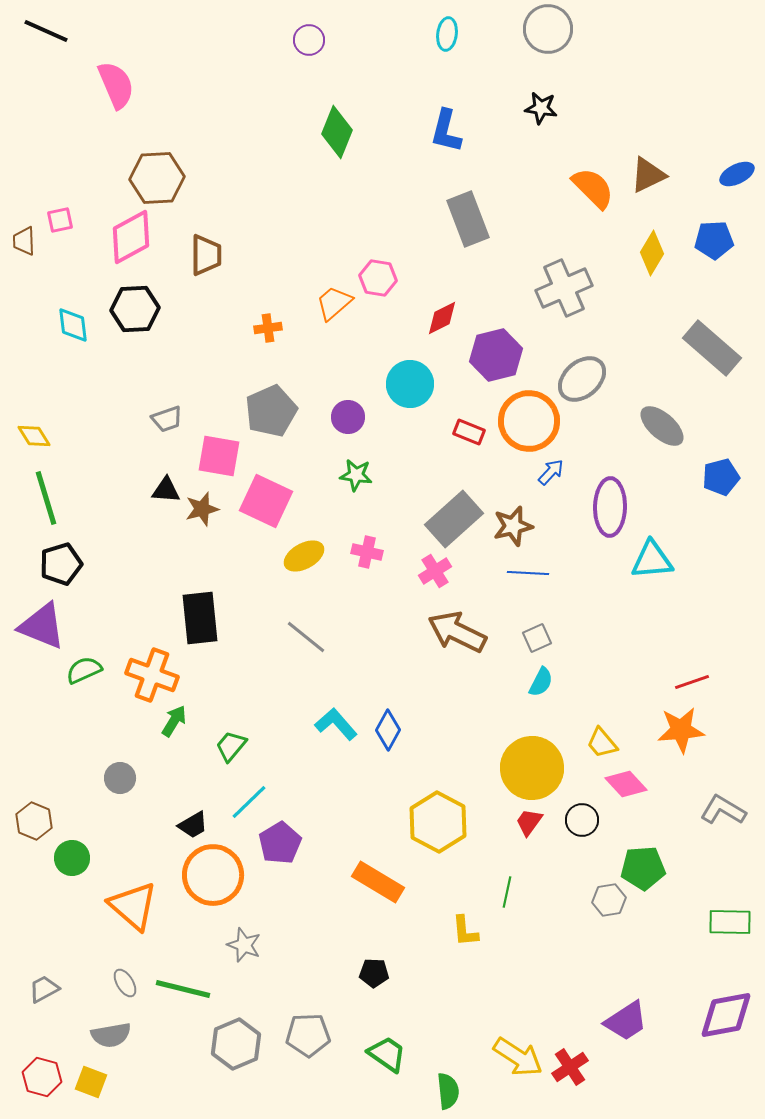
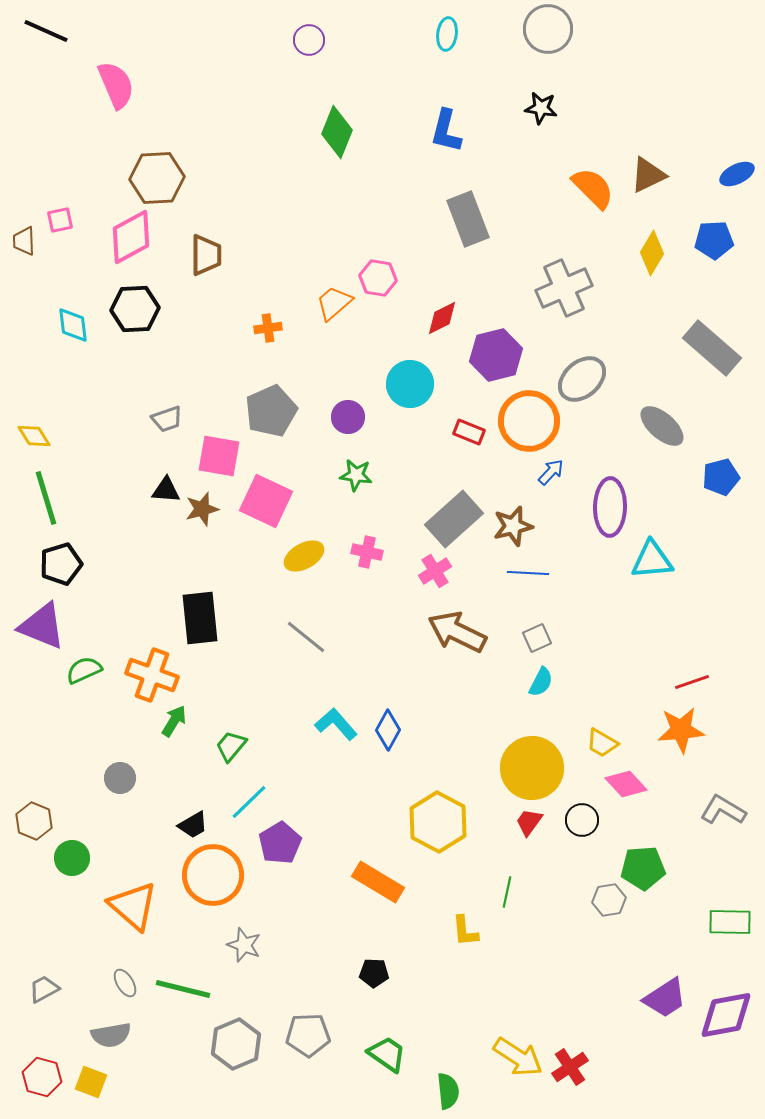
yellow trapezoid at (602, 743): rotated 20 degrees counterclockwise
purple trapezoid at (626, 1021): moved 39 px right, 23 px up
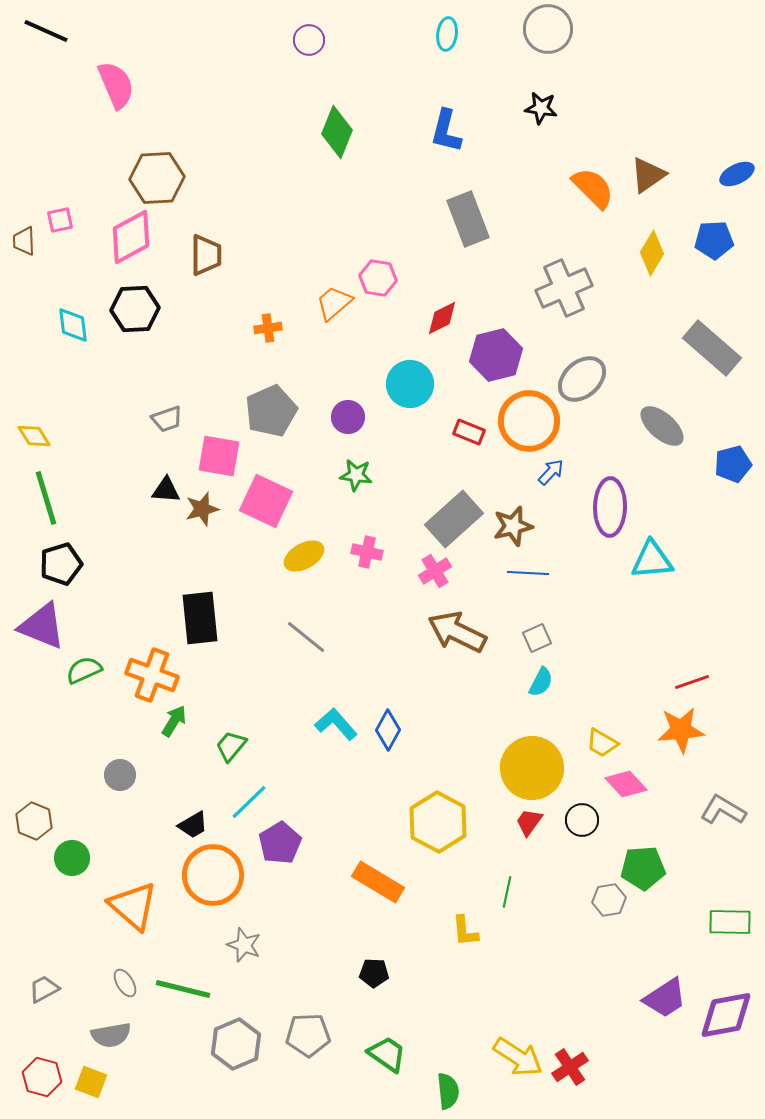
brown triangle at (648, 175): rotated 9 degrees counterclockwise
blue pentagon at (721, 477): moved 12 px right, 13 px up
gray circle at (120, 778): moved 3 px up
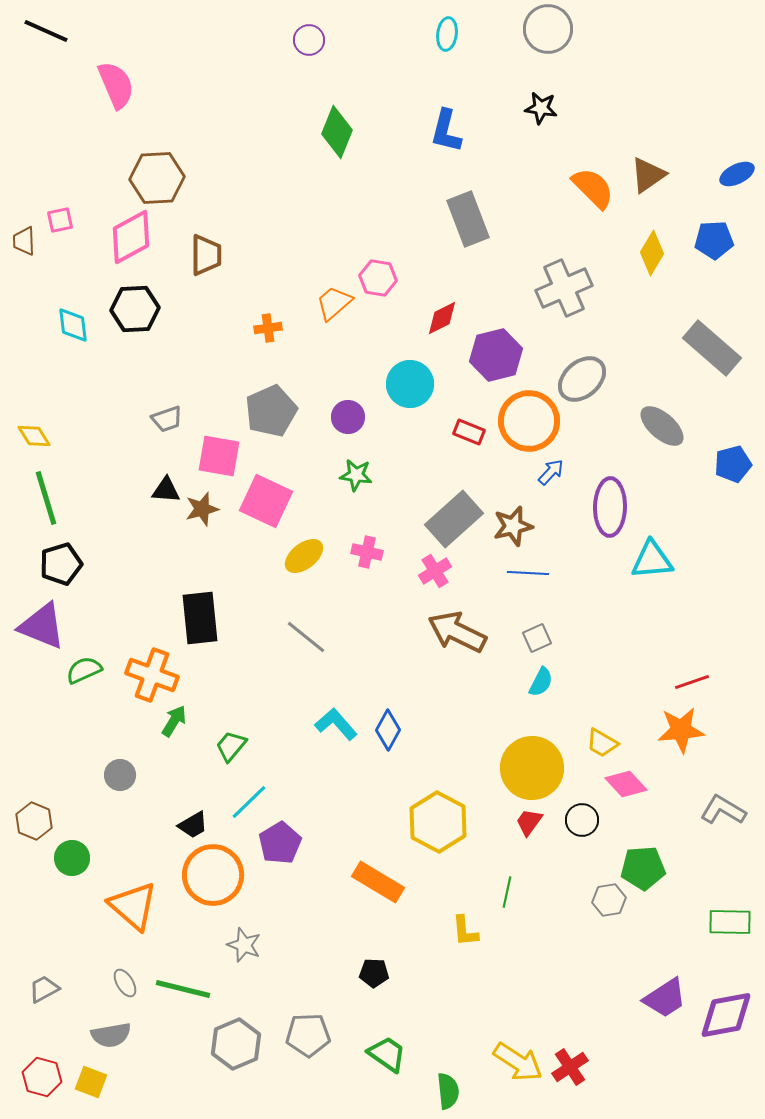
yellow ellipse at (304, 556): rotated 9 degrees counterclockwise
yellow arrow at (518, 1057): moved 5 px down
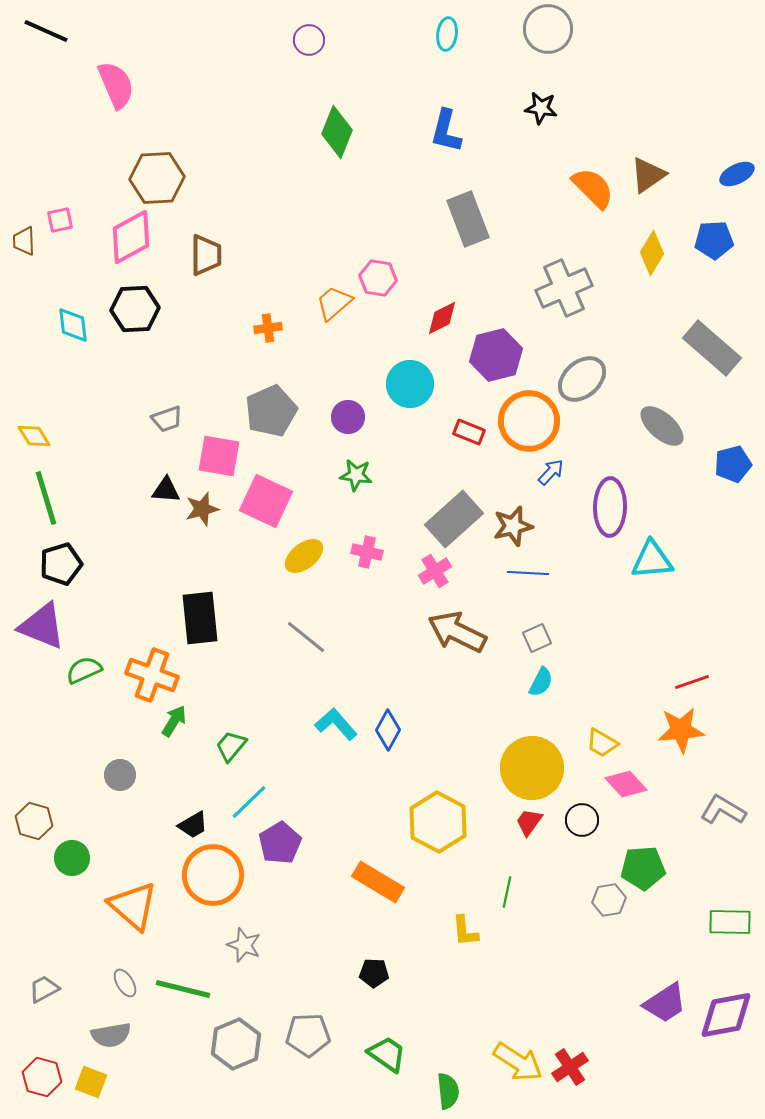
brown hexagon at (34, 821): rotated 6 degrees counterclockwise
purple trapezoid at (665, 998): moved 5 px down
